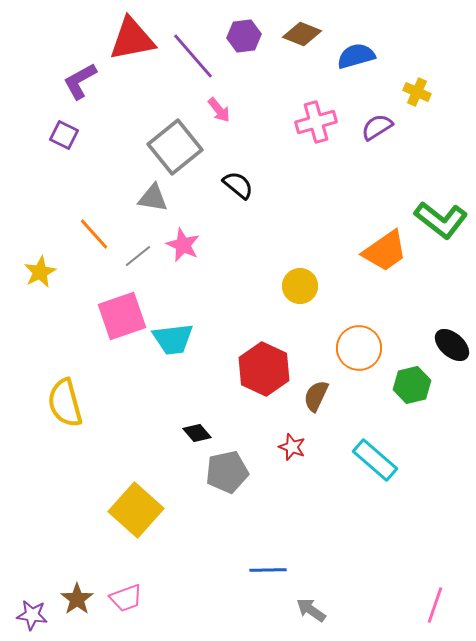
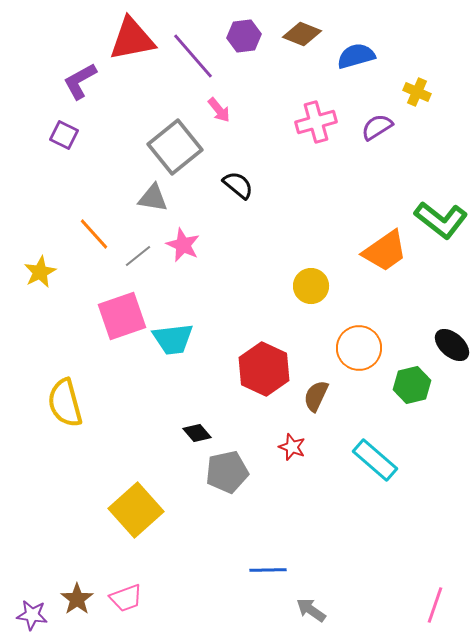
yellow circle: moved 11 px right
yellow square: rotated 6 degrees clockwise
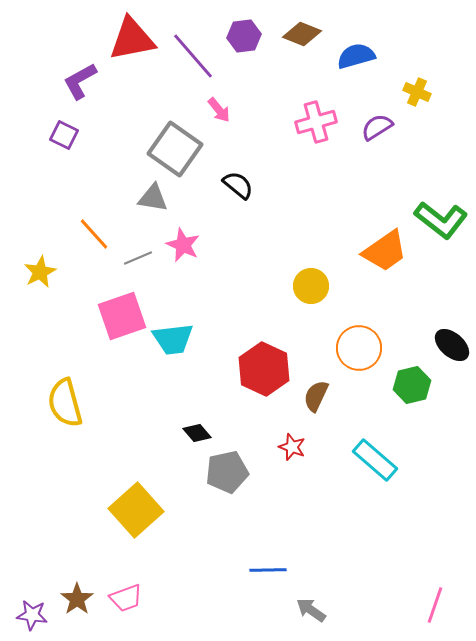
gray square: moved 2 px down; rotated 16 degrees counterclockwise
gray line: moved 2 px down; rotated 16 degrees clockwise
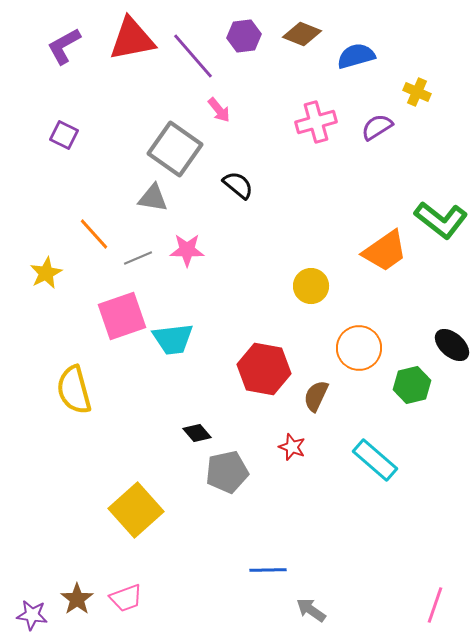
purple L-shape: moved 16 px left, 35 px up
pink star: moved 4 px right, 5 px down; rotated 24 degrees counterclockwise
yellow star: moved 6 px right, 1 px down
red hexagon: rotated 15 degrees counterclockwise
yellow semicircle: moved 9 px right, 13 px up
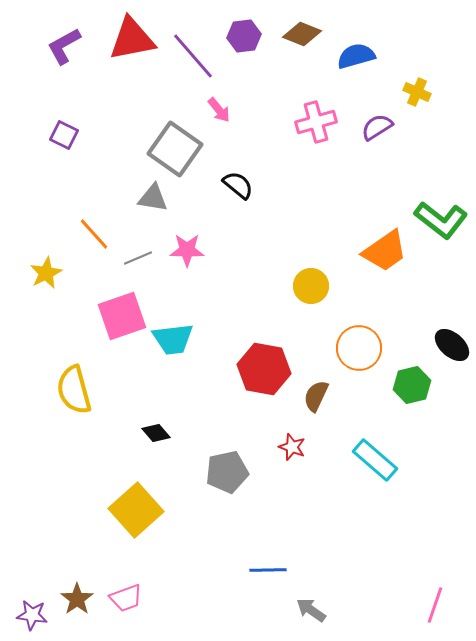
black diamond: moved 41 px left
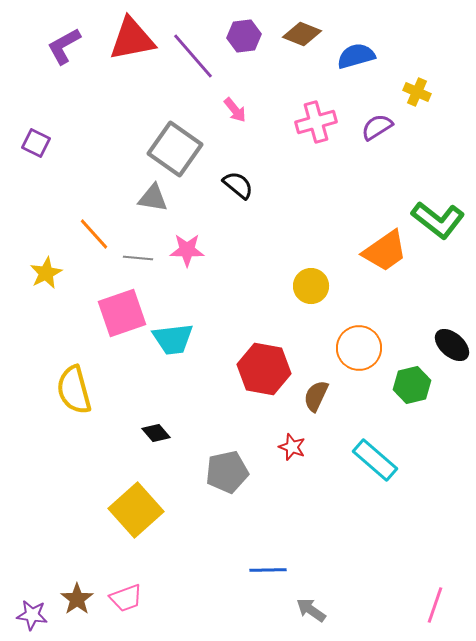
pink arrow: moved 16 px right
purple square: moved 28 px left, 8 px down
green L-shape: moved 3 px left
gray line: rotated 28 degrees clockwise
pink square: moved 3 px up
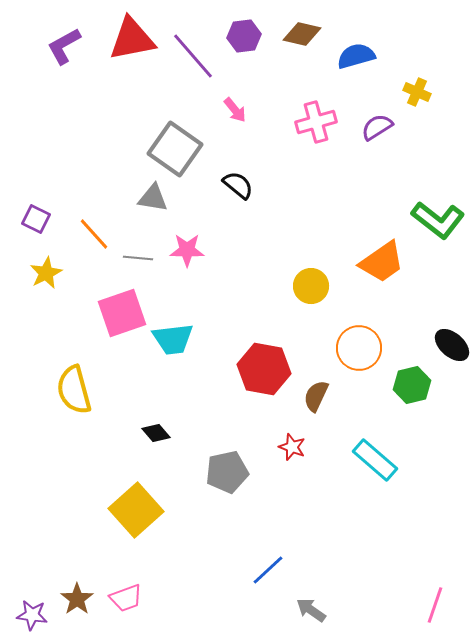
brown diamond: rotated 9 degrees counterclockwise
purple square: moved 76 px down
orange trapezoid: moved 3 px left, 11 px down
blue line: rotated 42 degrees counterclockwise
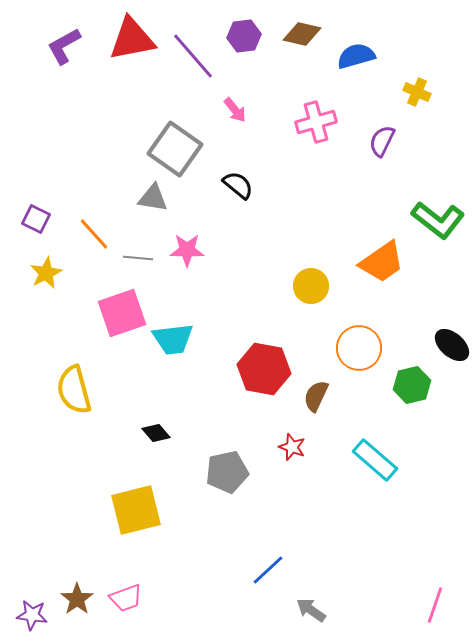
purple semicircle: moved 5 px right, 14 px down; rotated 32 degrees counterclockwise
yellow square: rotated 28 degrees clockwise
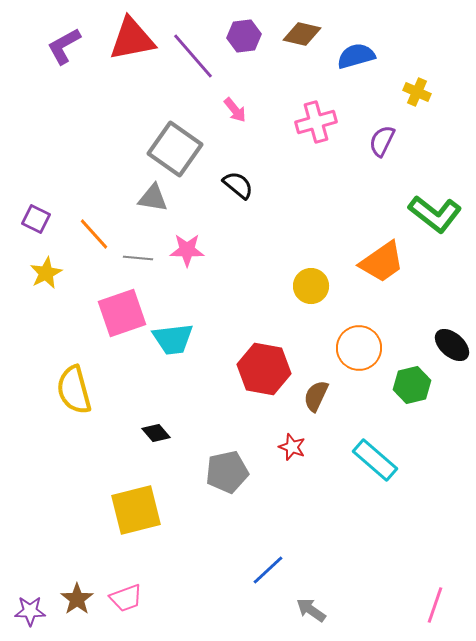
green L-shape: moved 3 px left, 6 px up
purple star: moved 2 px left, 4 px up; rotated 8 degrees counterclockwise
